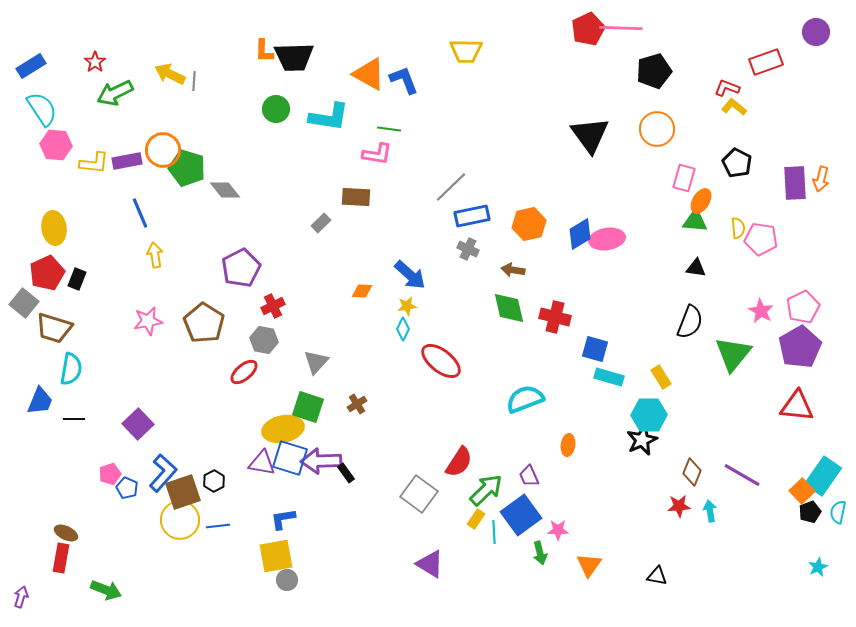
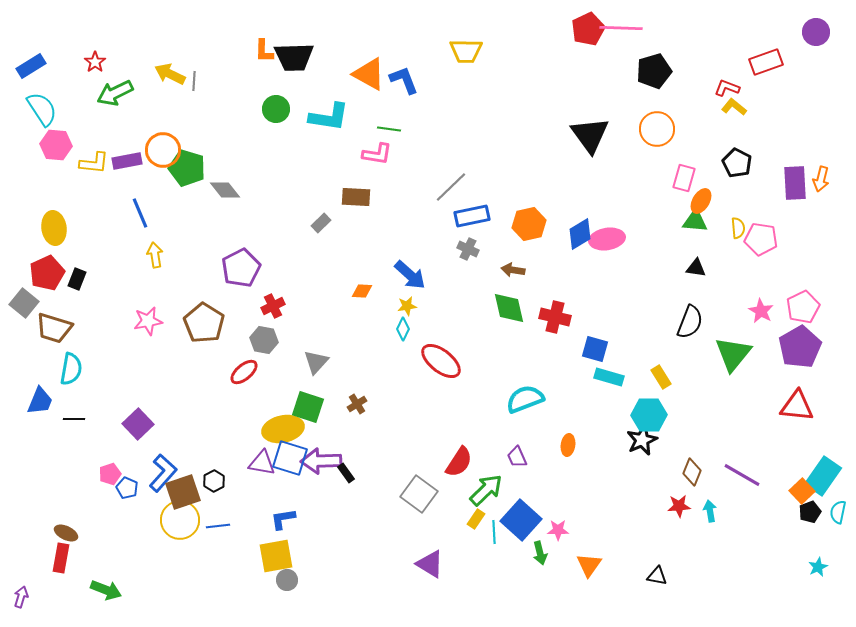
purple trapezoid at (529, 476): moved 12 px left, 19 px up
blue square at (521, 515): moved 5 px down; rotated 12 degrees counterclockwise
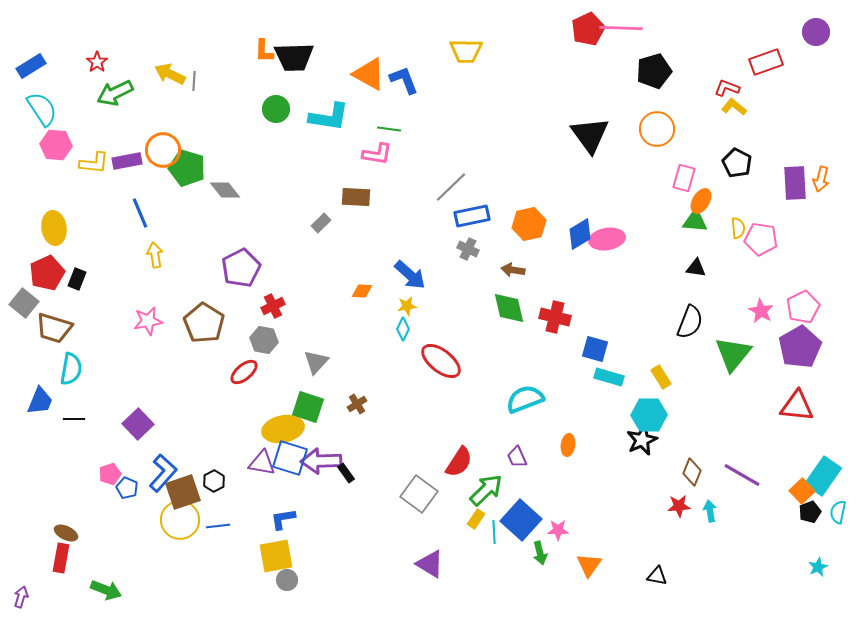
red star at (95, 62): moved 2 px right
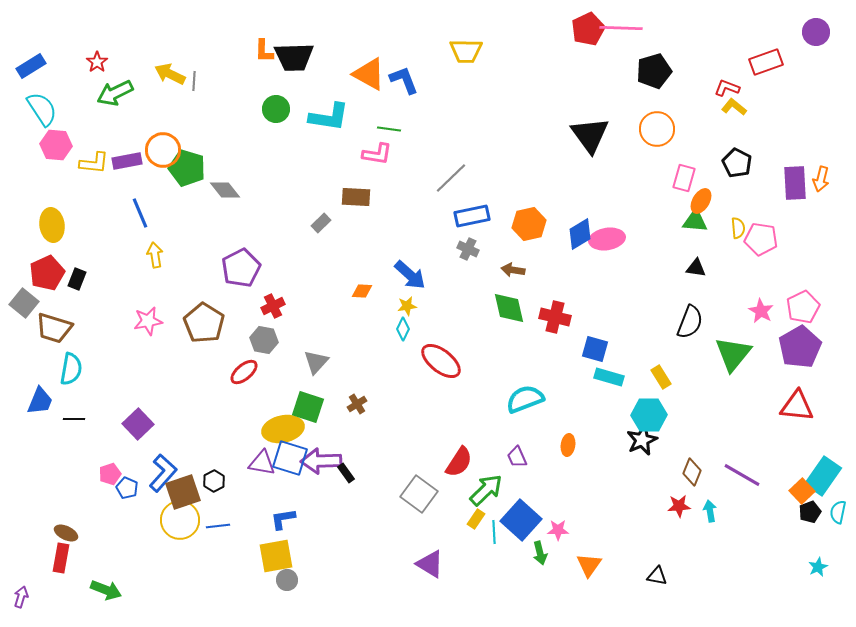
gray line at (451, 187): moved 9 px up
yellow ellipse at (54, 228): moved 2 px left, 3 px up
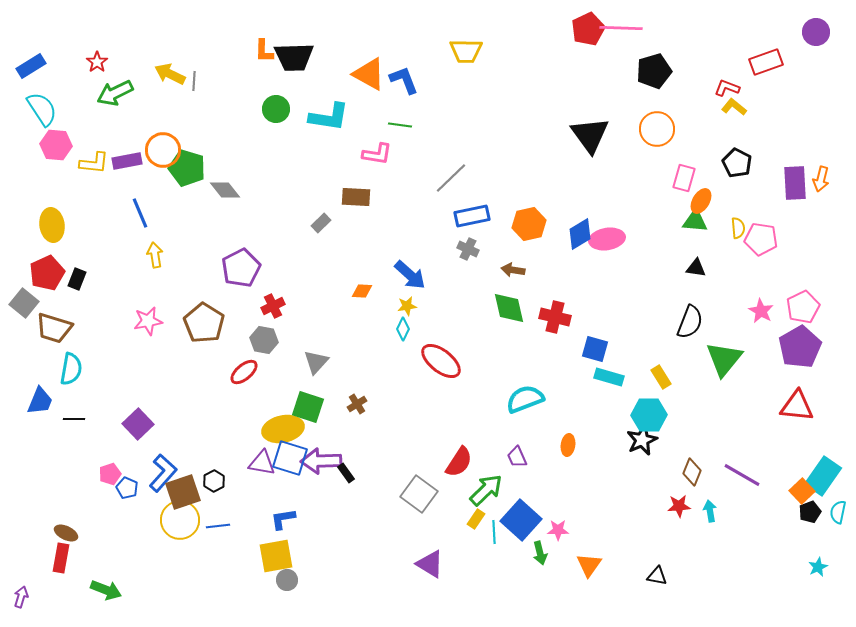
green line at (389, 129): moved 11 px right, 4 px up
green triangle at (733, 354): moved 9 px left, 5 px down
